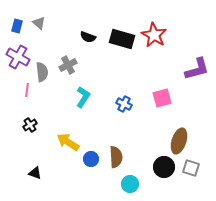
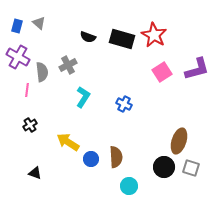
pink square: moved 26 px up; rotated 18 degrees counterclockwise
cyan circle: moved 1 px left, 2 px down
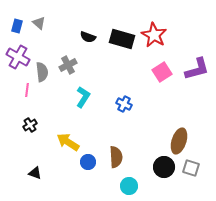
blue circle: moved 3 px left, 3 px down
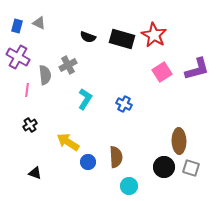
gray triangle: rotated 16 degrees counterclockwise
gray semicircle: moved 3 px right, 3 px down
cyan L-shape: moved 2 px right, 2 px down
brown ellipse: rotated 20 degrees counterclockwise
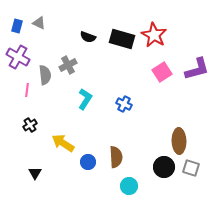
yellow arrow: moved 5 px left, 1 px down
black triangle: rotated 40 degrees clockwise
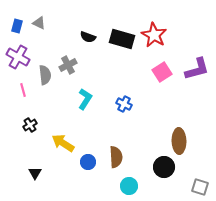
pink line: moved 4 px left; rotated 24 degrees counterclockwise
gray square: moved 9 px right, 19 px down
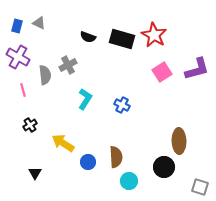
blue cross: moved 2 px left, 1 px down
cyan circle: moved 5 px up
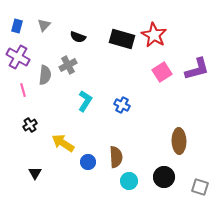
gray triangle: moved 5 px right, 2 px down; rotated 48 degrees clockwise
black semicircle: moved 10 px left
gray semicircle: rotated 12 degrees clockwise
cyan L-shape: moved 2 px down
black circle: moved 10 px down
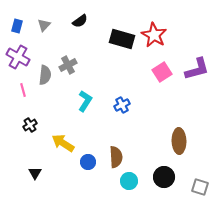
black semicircle: moved 2 px right, 16 px up; rotated 56 degrees counterclockwise
blue cross: rotated 35 degrees clockwise
